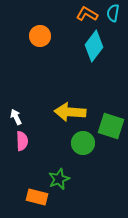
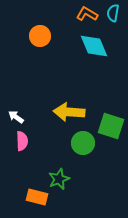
cyan diamond: rotated 60 degrees counterclockwise
yellow arrow: moved 1 px left
white arrow: rotated 28 degrees counterclockwise
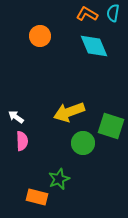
yellow arrow: rotated 24 degrees counterclockwise
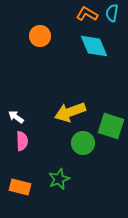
cyan semicircle: moved 1 px left
yellow arrow: moved 1 px right
orange rectangle: moved 17 px left, 10 px up
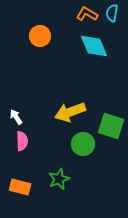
white arrow: rotated 21 degrees clockwise
green circle: moved 1 px down
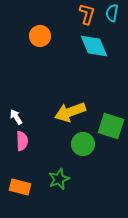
orange L-shape: rotated 75 degrees clockwise
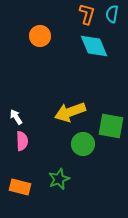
cyan semicircle: moved 1 px down
green square: rotated 8 degrees counterclockwise
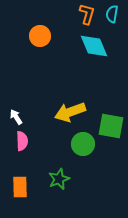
orange rectangle: rotated 75 degrees clockwise
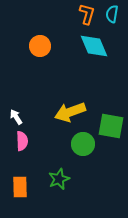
orange circle: moved 10 px down
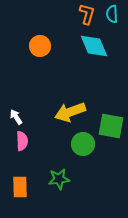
cyan semicircle: rotated 12 degrees counterclockwise
green star: rotated 15 degrees clockwise
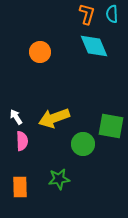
orange circle: moved 6 px down
yellow arrow: moved 16 px left, 6 px down
